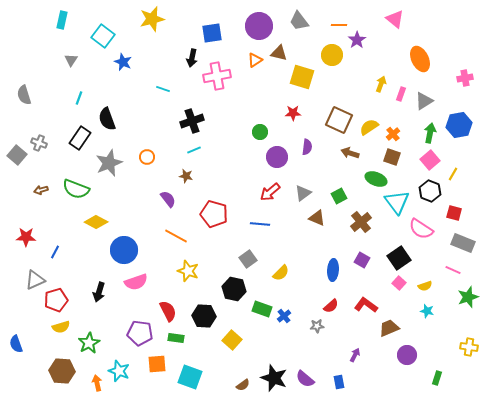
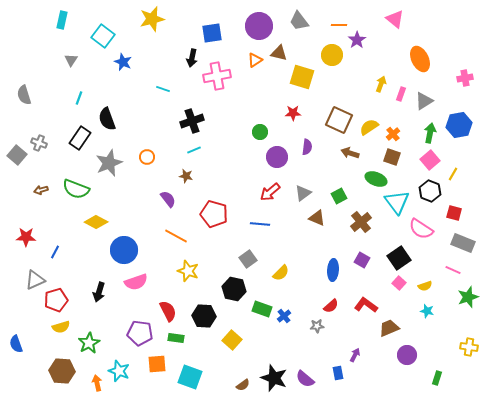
blue rectangle at (339, 382): moved 1 px left, 9 px up
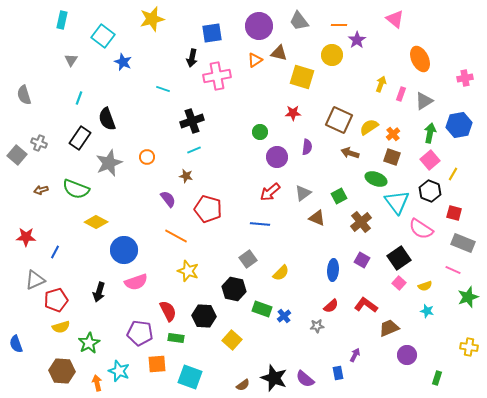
red pentagon at (214, 214): moved 6 px left, 5 px up
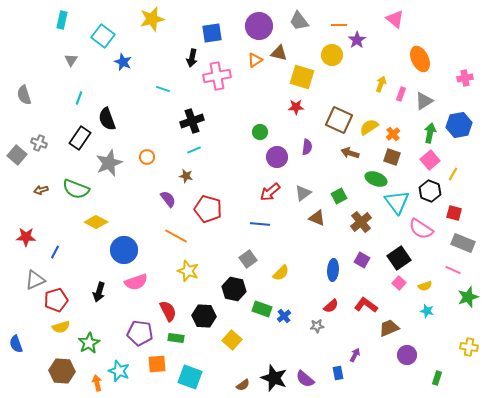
red star at (293, 113): moved 3 px right, 6 px up
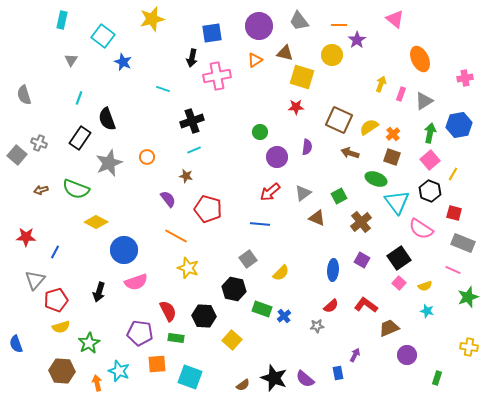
brown triangle at (279, 53): moved 6 px right
yellow star at (188, 271): moved 3 px up
gray triangle at (35, 280): rotated 25 degrees counterclockwise
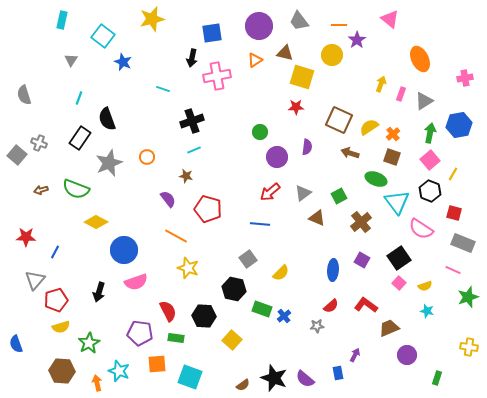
pink triangle at (395, 19): moved 5 px left
